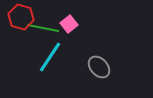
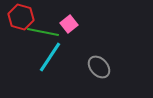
green line: moved 4 px down
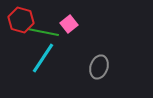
red hexagon: moved 3 px down
cyan line: moved 7 px left, 1 px down
gray ellipse: rotated 60 degrees clockwise
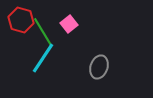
green line: rotated 48 degrees clockwise
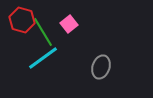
red hexagon: moved 1 px right
cyan line: rotated 20 degrees clockwise
gray ellipse: moved 2 px right
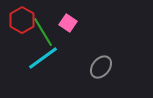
red hexagon: rotated 15 degrees clockwise
pink square: moved 1 px left, 1 px up; rotated 18 degrees counterclockwise
gray ellipse: rotated 20 degrees clockwise
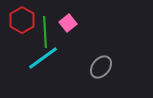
pink square: rotated 18 degrees clockwise
green line: moved 2 px right; rotated 28 degrees clockwise
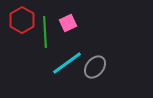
pink square: rotated 12 degrees clockwise
cyan line: moved 24 px right, 5 px down
gray ellipse: moved 6 px left
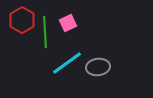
gray ellipse: moved 3 px right; rotated 45 degrees clockwise
